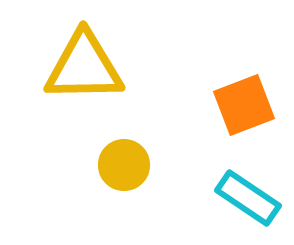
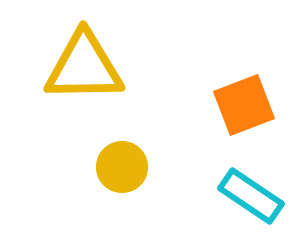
yellow circle: moved 2 px left, 2 px down
cyan rectangle: moved 3 px right, 2 px up
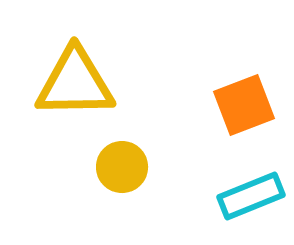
yellow triangle: moved 9 px left, 16 px down
cyan rectangle: rotated 56 degrees counterclockwise
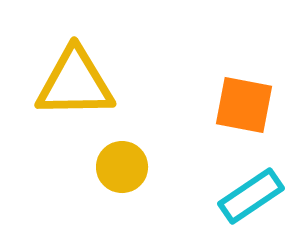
orange square: rotated 32 degrees clockwise
cyan rectangle: rotated 12 degrees counterclockwise
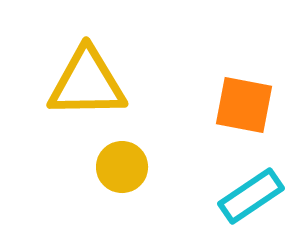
yellow triangle: moved 12 px right
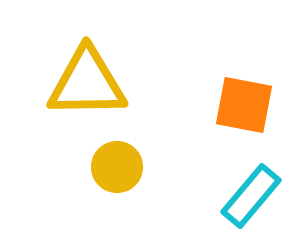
yellow circle: moved 5 px left
cyan rectangle: rotated 16 degrees counterclockwise
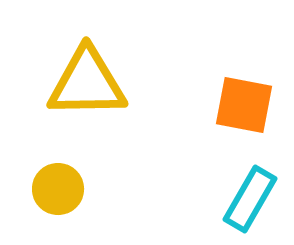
yellow circle: moved 59 px left, 22 px down
cyan rectangle: moved 1 px left, 3 px down; rotated 10 degrees counterclockwise
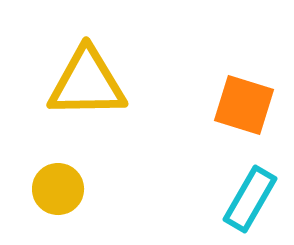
orange square: rotated 6 degrees clockwise
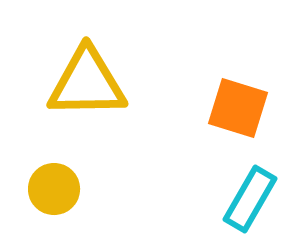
orange square: moved 6 px left, 3 px down
yellow circle: moved 4 px left
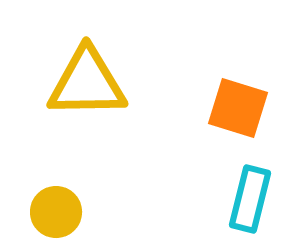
yellow circle: moved 2 px right, 23 px down
cyan rectangle: rotated 16 degrees counterclockwise
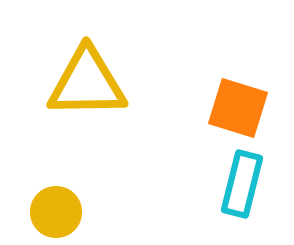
cyan rectangle: moved 8 px left, 15 px up
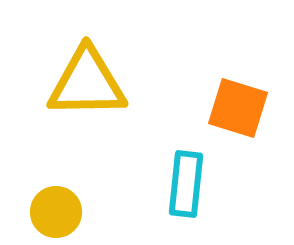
cyan rectangle: moved 56 px left; rotated 8 degrees counterclockwise
